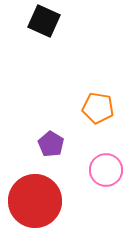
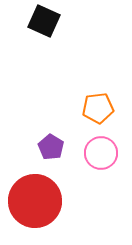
orange pentagon: rotated 16 degrees counterclockwise
purple pentagon: moved 3 px down
pink circle: moved 5 px left, 17 px up
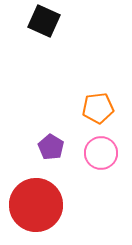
red circle: moved 1 px right, 4 px down
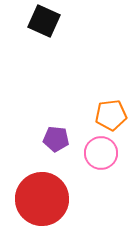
orange pentagon: moved 13 px right, 7 px down
purple pentagon: moved 5 px right, 8 px up; rotated 25 degrees counterclockwise
red circle: moved 6 px right, 6 px up
